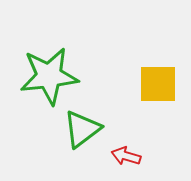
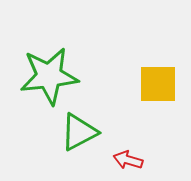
green triangle: moved 3 px left, 3 px down; rotated 9 degrees clockwise
red arrow: moved 2 px right, 4 px down
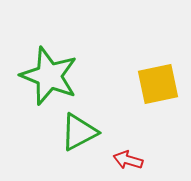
green star: rotated 28 degrees clockwise
yellow square: rotated 12 degrees counterclockwise
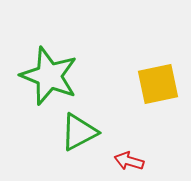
red arrow: moved 1 px right, 1 px down
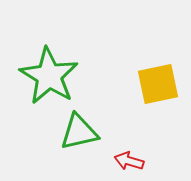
green star: rotated 10 degrees clockwise
green triangle: rotated 15 degrees clockwise
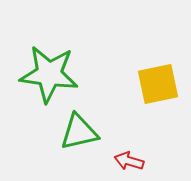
green star: moved 2 px up; rotated 24 degrees counterclockwise
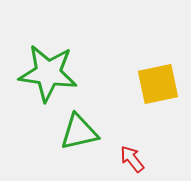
green star: moved 1 px left, 1 px up
red arrow: moved 3 px right, 2 px up; rotated 36 degrees clockwise
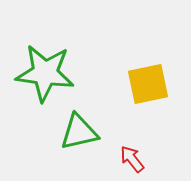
green star: moved 3 px left
yellow square: moved 10 px left
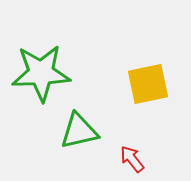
green star: moved 4 px left; rotated 10 degrees counterclockwise
green triangle: moved 1 px up
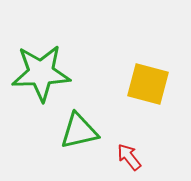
yellow square: rotated 27 degrees clockwise
red arrow: moved 3 px left, 2 px up
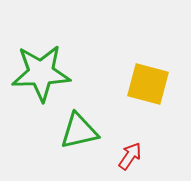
red arrow: moved 1 px right, 1 px up; rotated 72 degrees clockwise
